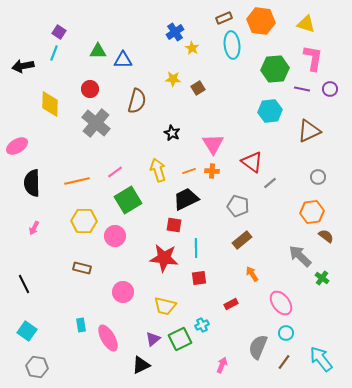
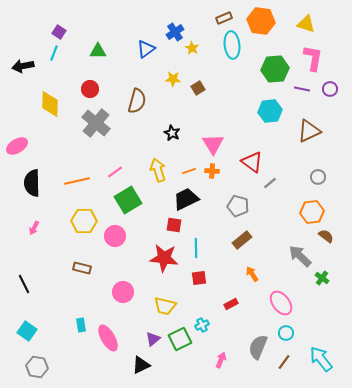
blue triangle at (123, 60): moved 23 px right, 11 px up; rotated 36 degrees counterclockwise
pink arrow at (222, 365): moved 1 px left, 5 px up
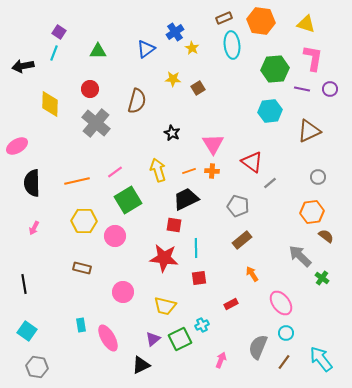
black line at (24, 284): rotated 18 degrees clockwise
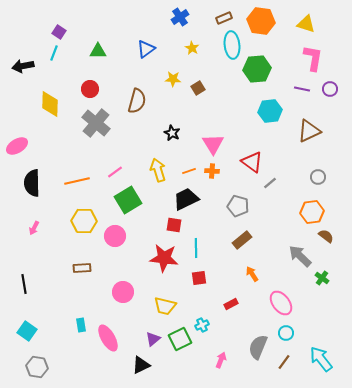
blue cross at (175, 32): moved 5 px right, 15 px up
green hexagon at (275, 69): moved 18 px left
brown rectangle at (82, 268): rotated 18 degrees counterclockwise
